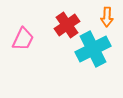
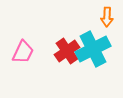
red cross: moved 26 px down
pink trapezoid: moved 13 px down
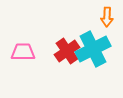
pink trapezoid: rotated 115 degrees counterclockwise
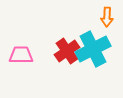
pink trapezoid: moved 2 px left, 3 px down
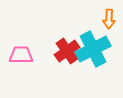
orange arrow: moved 2 px right, 2 px down
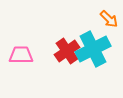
orange arrow: rotated 48 degrees counterclockwise
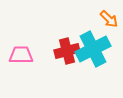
red cross: rotated 20 degrees clockwise
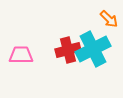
red cross: moved 1 px right, 1 px up
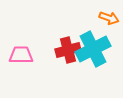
orange arrow: moved 1 px up; rotated 24 degrees counterclockwise
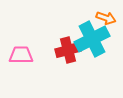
orange arrow: moved 3 px left
cyan cross: moved 1 px left, 10 px up
